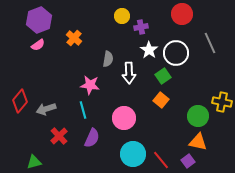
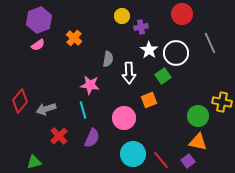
orange square: moved 12 px left; rotated 28 degrees clockwise
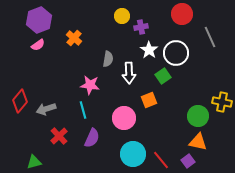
gray line: moved 6 px up
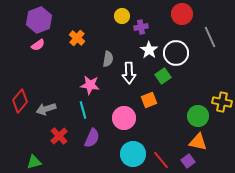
orange cross: moved 3 px right
